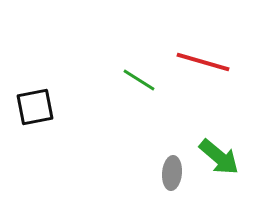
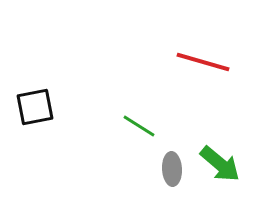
green line: moved 46 px down
green arrow: moved 1 px right, 7 px down
gray ellipse: moved 4 px up; rotated 8 degrees counterclockwise
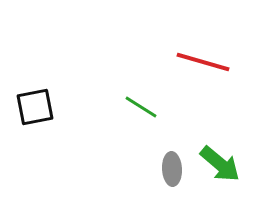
green line: moved 2 px right, 19 px up
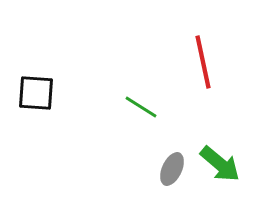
red line: rotated 62 degrees clockwise
black square: moved 1 px right, 14 px up; rotated 15 degrees clockwise
gray ellipse: rotated 28 degrees clockwise
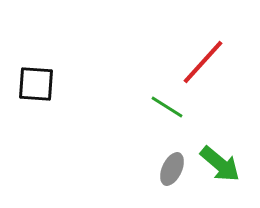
red line: rotated 54 degrees clockwise
black square: moved 9 px up
green line: moved 26 px right
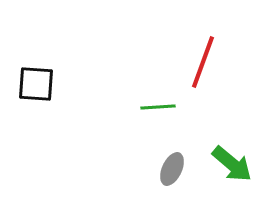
red line: rotated 22 degrees counterclockwise
green line: moved 9 px left; rotated 36 degrees counterclockwise
green arrow: moved 12 px right
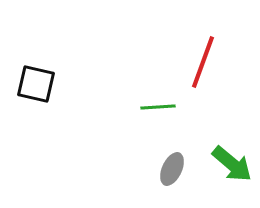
black square: rotated 9 degrees clockwise
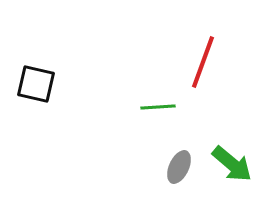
gray ellipse: moved 7 px right, 2 px up
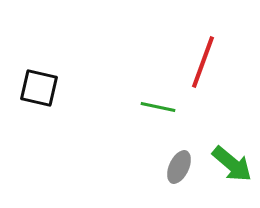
black square: moved 3 px right, 4 px down
green line: rotated 16 degrees clockwise
